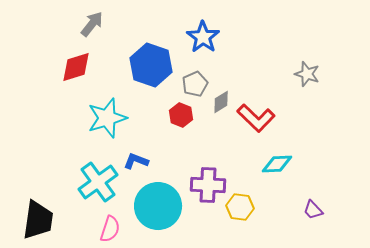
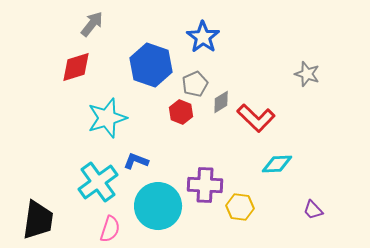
red hexagon: moved 3 px up
purple cross: moved 3 px left
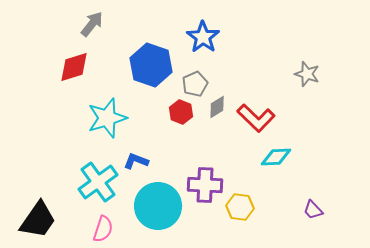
red diamond: moved 2 px left
gray diamond: moved 4 px left, 5 px down
cyan diamond: moved 1 px left, 7 px up
black trapezoid: rotated 27 degrees clockwise
pink semicircle: moved 7 px left
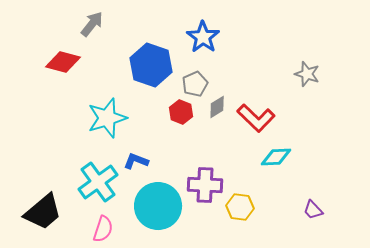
red diamond: moved 11 px left, 5 px up; rotated 32 degrees clockwise
black trapezoid: moved 5 px right, 8 px up; rotated 15 degrees clockwise
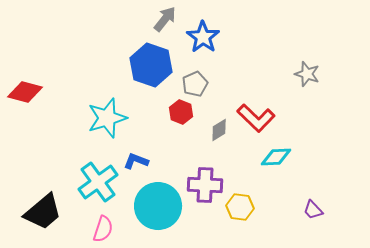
gray arrow: moved 73 px right, 5 px up
red diamond: moved 38 px left, 30 px down
gray diamond: moved 2 px right, 23 px down
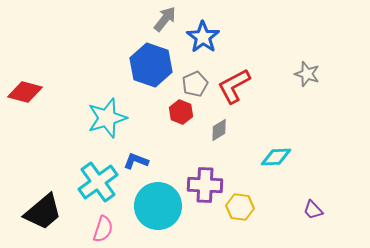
red L-shape: moved 22 px left, 32 px up; rotated 108 degrees clockwise
